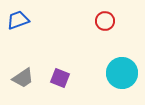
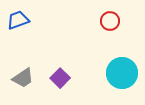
red circle: moved 5 px right
purple square: rotated 24 degrees clockwise
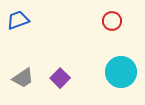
red circle: moved 2 px right
cyan circle: moved 1 px left, 1 px up
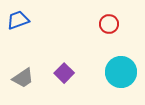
red circle: moved 3 px left, 3 px down
purple square: moved 4 px right, 5 px up
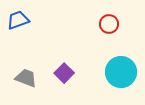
gray trapezoid: moved 3 px right; rotated 125 degrees counterclockwise
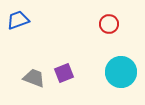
purple square: rotated 24 degrees clockwise
gray trapezoid: moved 8 px right
